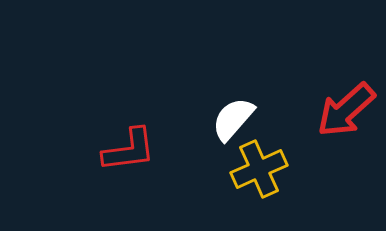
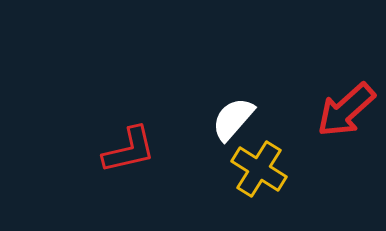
red L-shape: rotated 6 degrees counterclockwise
yellow cross: rotated 34 degrees counterclockwise
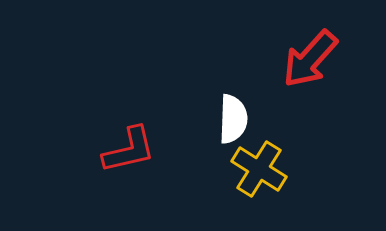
red arrow: moved 36 px left, 51 px up; rotated 6 degrees counterclockwise
white semicircle: rotated 141 degrees clockwise
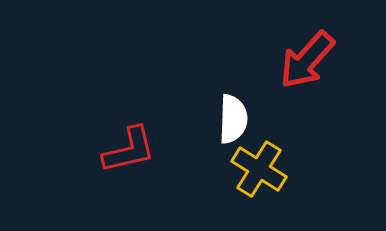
red arrow: moved 3 px left, 1 px down
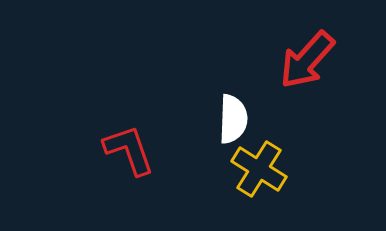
red L-shape: rotated 96 degrees counterclockwise
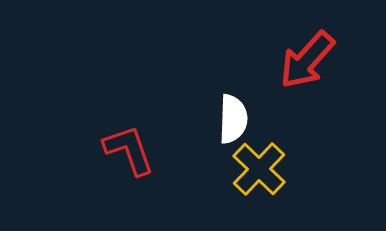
yellow cross: rotated 12 degrees clockwise
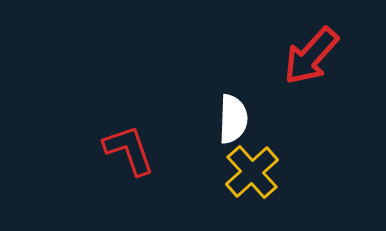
red arrow: moved 4 px right, 4 px up
yellow cross: moved 7 px left, 3 px down; rotated 4 degrees clockwise
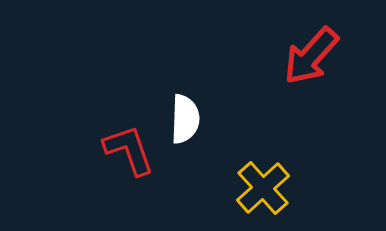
white semicircle: moved 48 px left
yellow cross: moved 11 px right, 16 px down
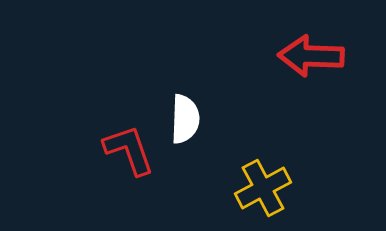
red arrow: rotated 50 degrees clockwise
yellow cross: rotated 14 degrees clockwise
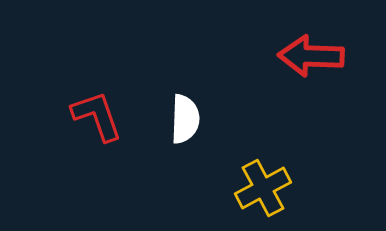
red L-shape: moved 32 px left, 34 px up
